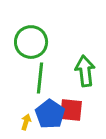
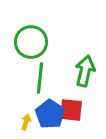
green arrow: rotated 20 degrees clockwise
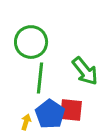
green arrow: rotated 128 degrees clockwise
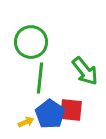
yellow arrow: rotated 49 degrees clockwise
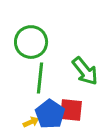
yellow arrow: moved 5 px right
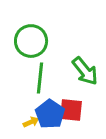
green circle: moved 1 px up
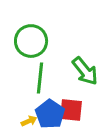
yellow arrow: moved 2 px left, 1 px up
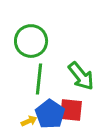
green arrow: moved 4 px left, 5 px down
green line: moved 1 px left, 1 px down
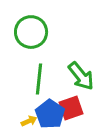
green circle: moved 9 px up
red square: moved 2 px up; rotated 25 degrees counterclockwise
